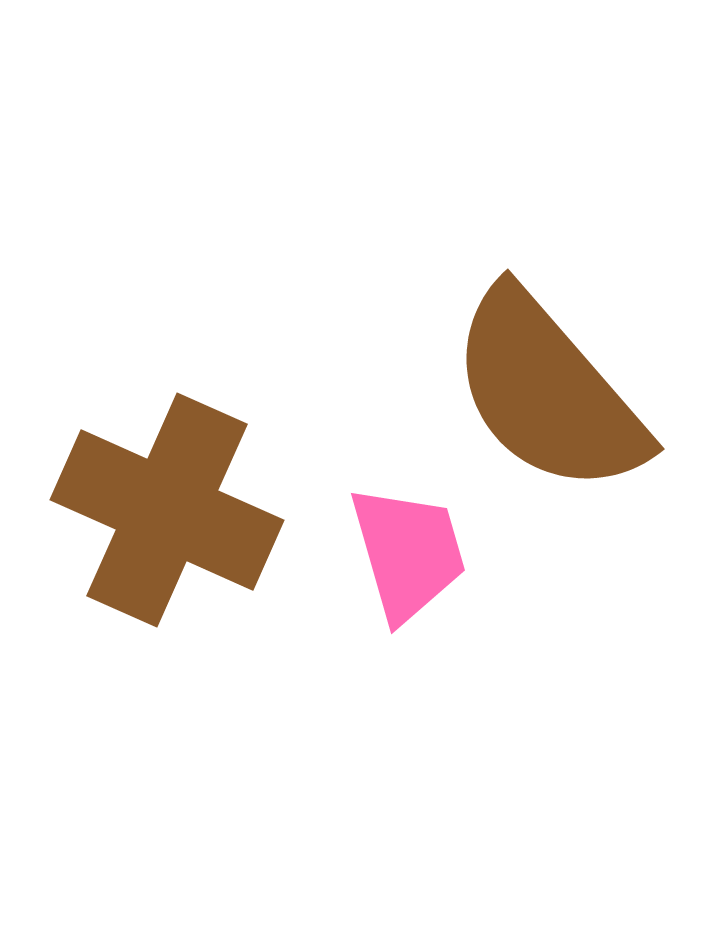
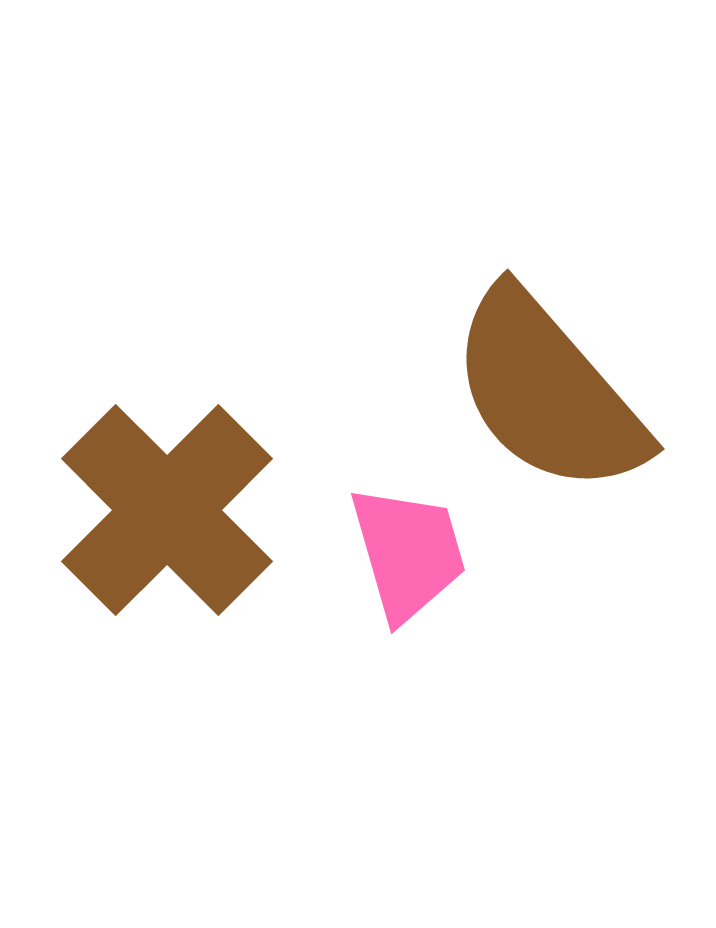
brown cross: rotated 21 degrees clockwise
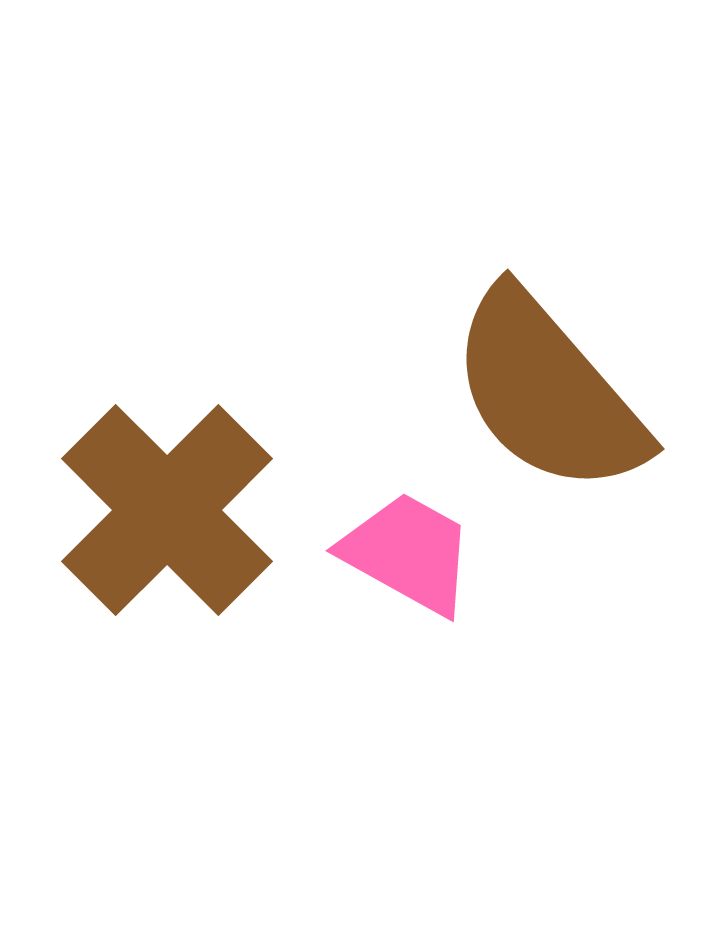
pink trapezoid: rotated 45 degrees counterclockwise
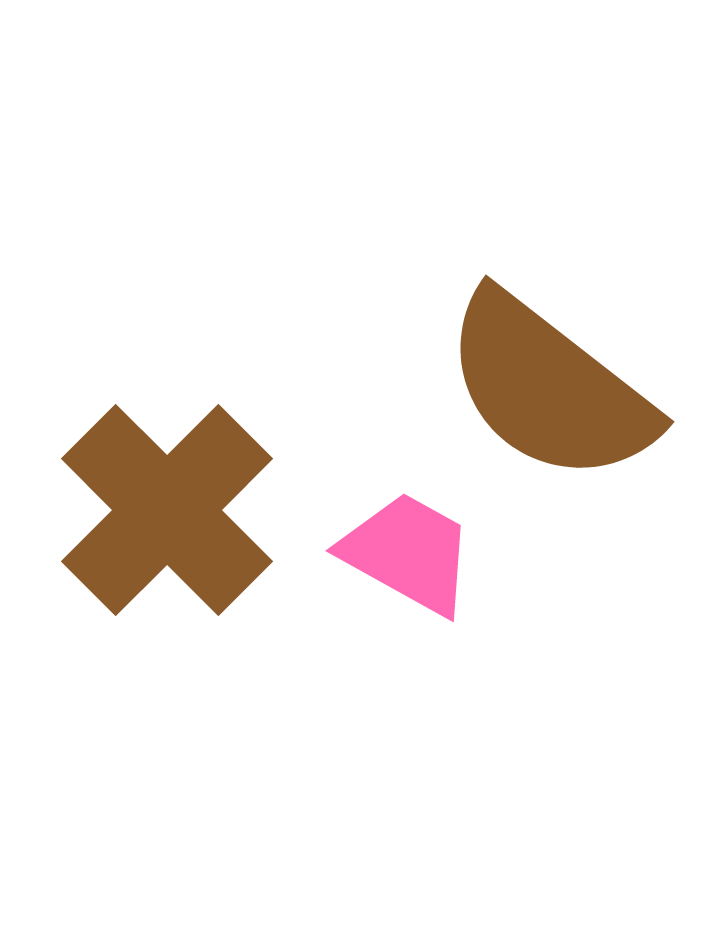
brown semicircle: moved 1 px right, 4 px up; rotated 11 degrees counterclockwise
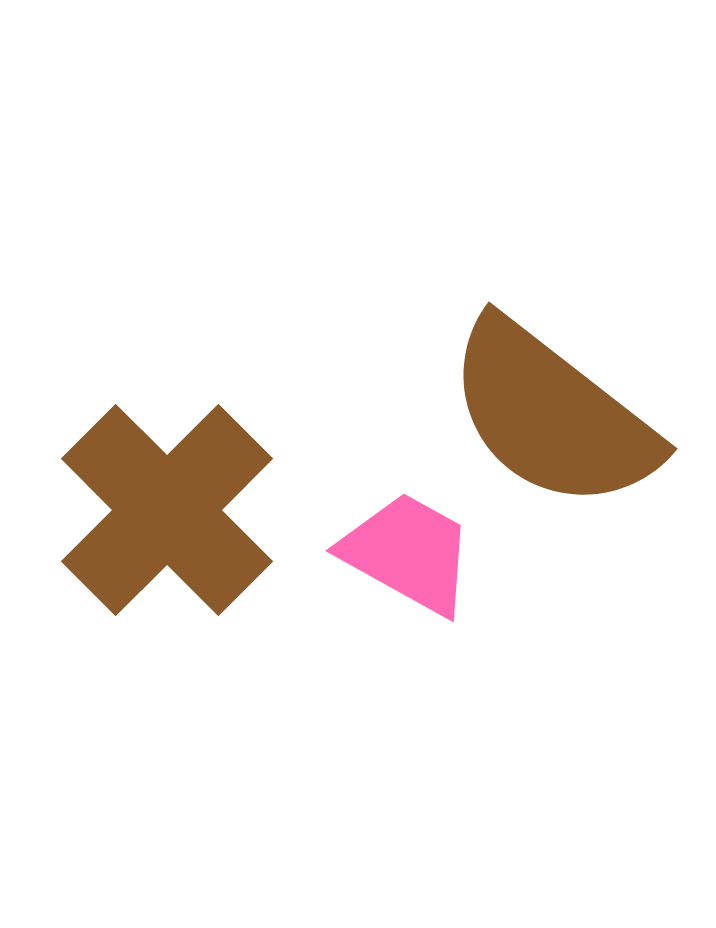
brown semicircle: moved 3 px right, 27 px down
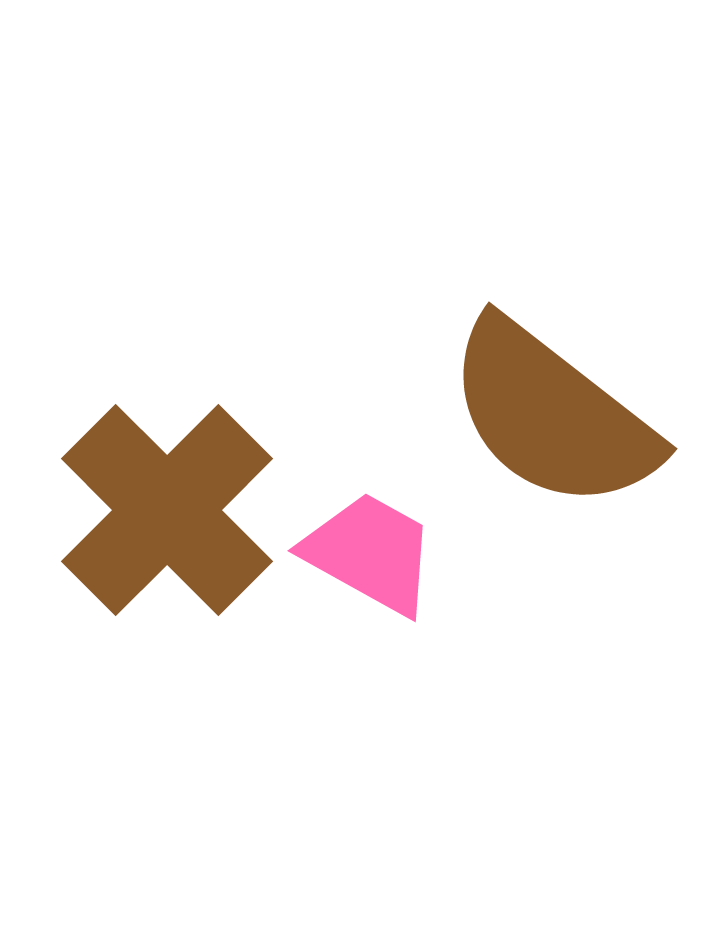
pink trapezoid: moved 38 px left
